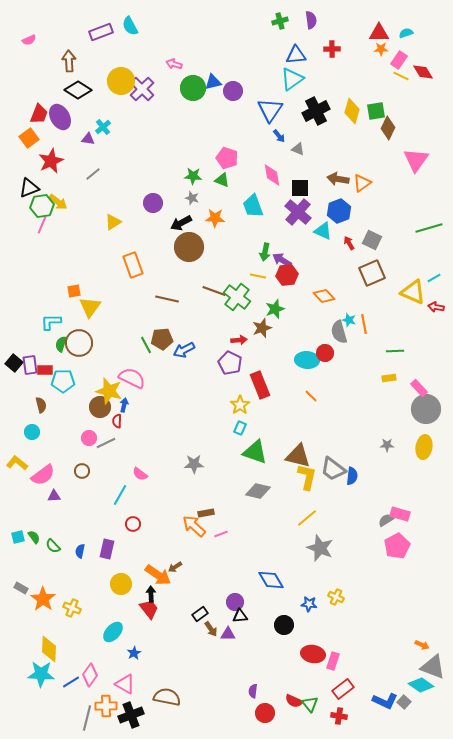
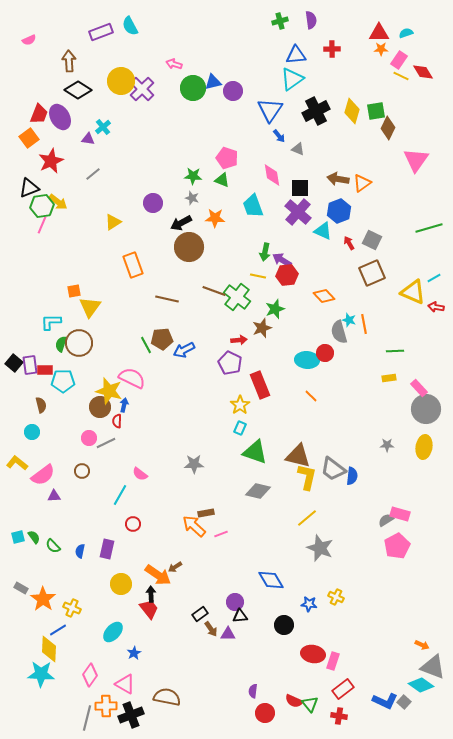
blue line at (71, 682): moved 13 px left, 52 px up
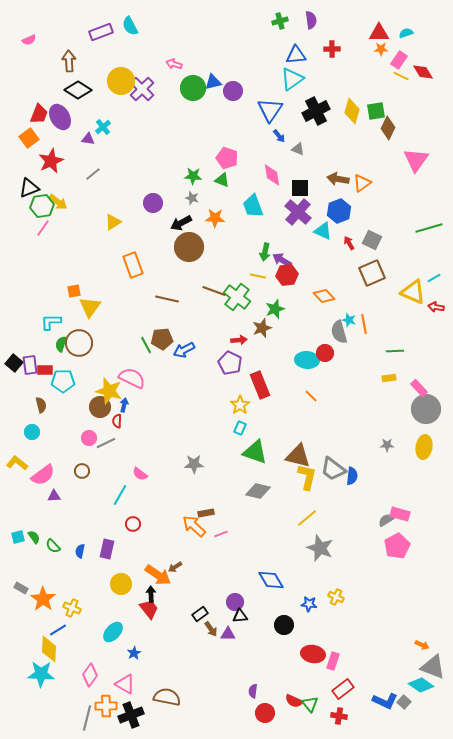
pink line at (42, 225): moved 1 px right, 3 px down; rotated 12 degrees clockwise
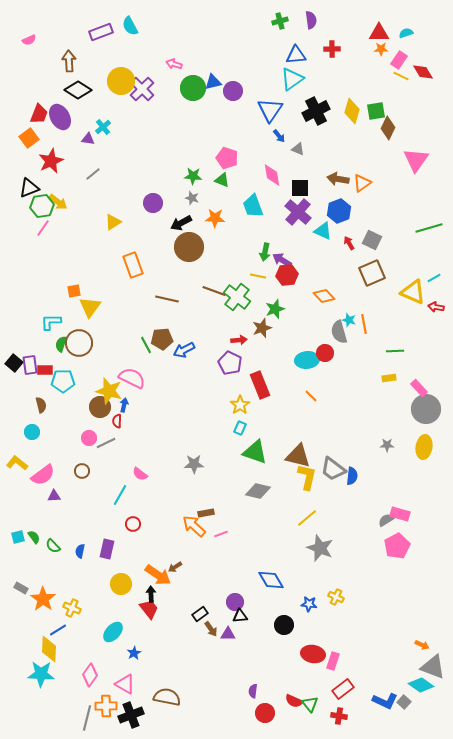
cyan ellipse at (307, 360): rotated 10 degrees counterclockwise
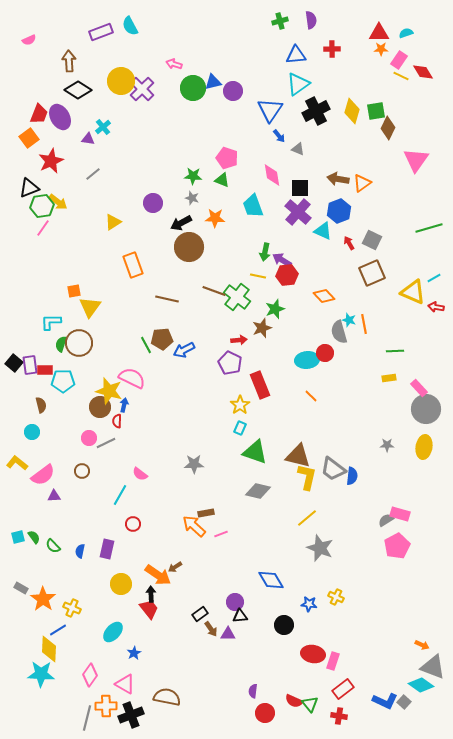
cyan triangle at (292, 79): moved 6 px right, 5 px down
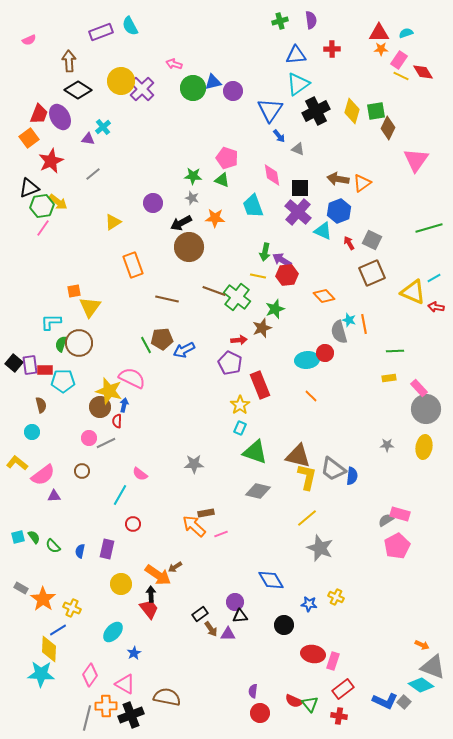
red circle at (265, 713): moved 5 px left
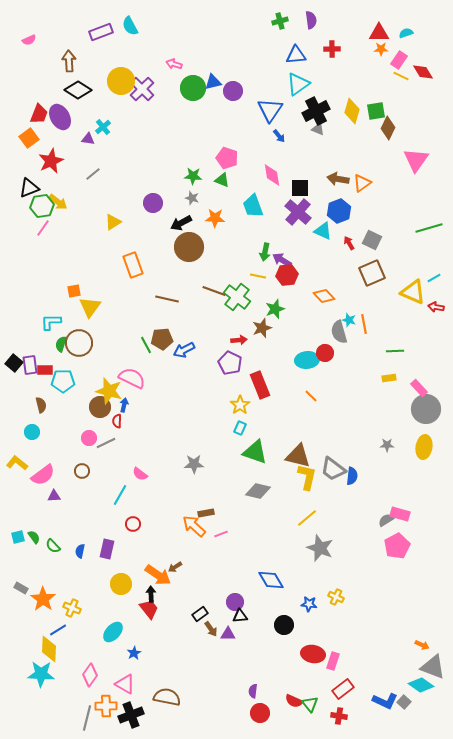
gray triangle at (298, 149): moved 20 px right, 20 px up
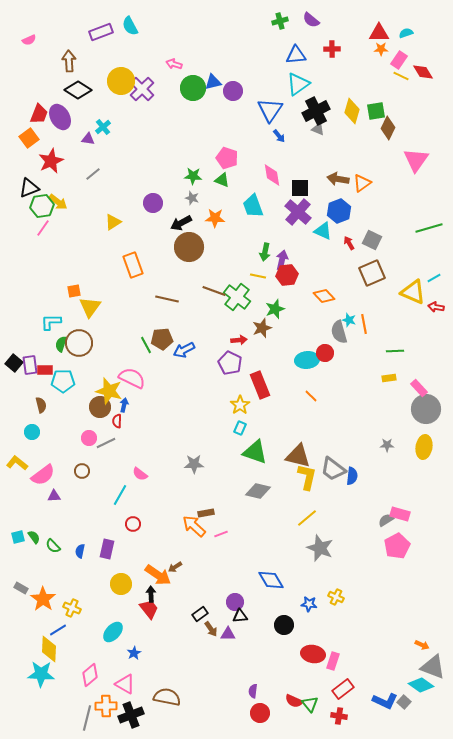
purple semicircle at (311, 20): rotated 138 degrees clockwise
purple arrow at (282, 260): rotated 72 degrees clockwise
pink diamond at (90, 675): rotated 15 degrees clockwise
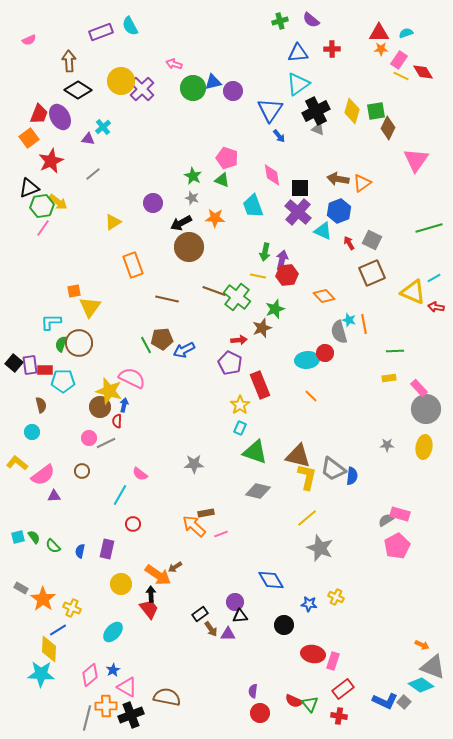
blue triangle at (296, 55): moved 2 px right, 2 px up
green star at (193, 176): rotated 24 degrees clockwise
blue star at (134, 653): moved 21 px left, 17 px down
pink triangle at (125, 684): moved 2 px right, 3 px down
